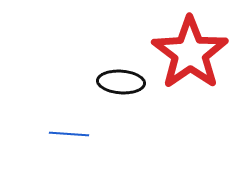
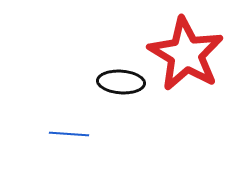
red star: moved 4 px left, 1 px down; rotated 6 degrees counterclockwise
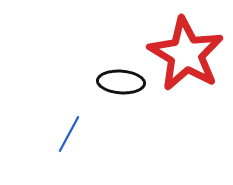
blue line: rotated 66 degrees counterclockwise
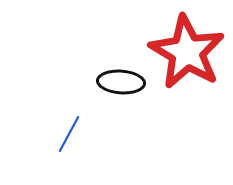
red star: moved 1 px right, 2 px up
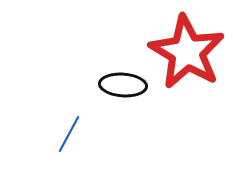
black ellipse: moved 2 px right, 3 px down
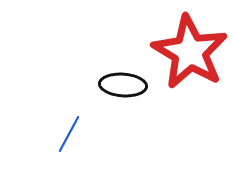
red star: moved 3 px right
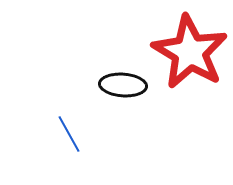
blue line: rotated 57 degrees counterclockwise
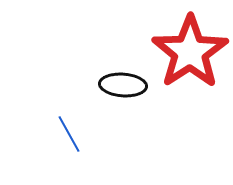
red star: rotated 8 degrees clockwise
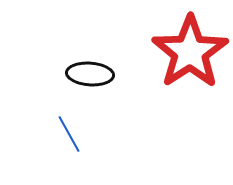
black ellipse: moved 33 px left, 11 px up
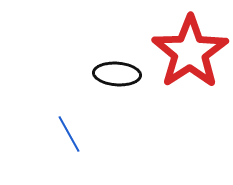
black ellipse: moved 27 px right
